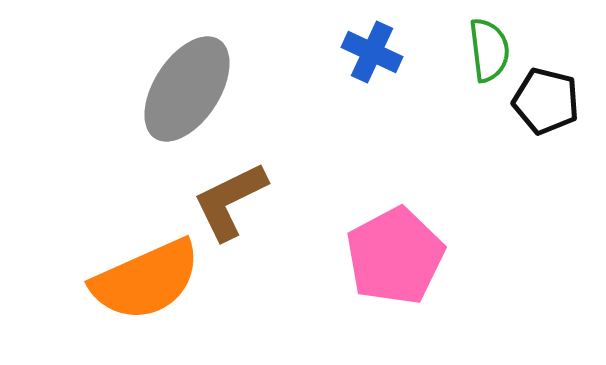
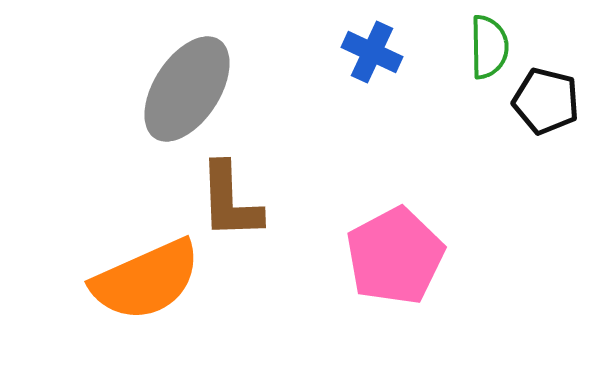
green semicircle: moved 3 px up; rotated 6 degrees clockwise
brown L-shape: rotated 66 degrees counterclockwise
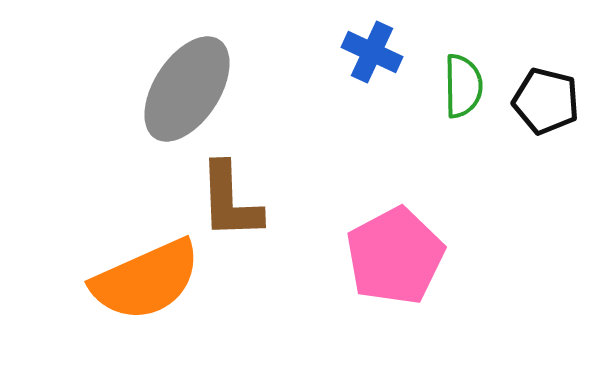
green semicircle: moved 26 px left, 39 px down
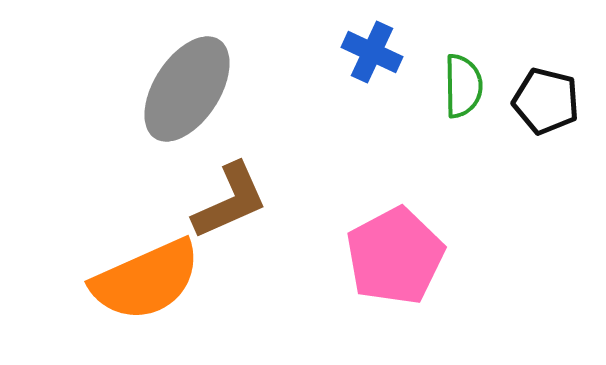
brown L-shape: rotated 112 degrees counterclockwise
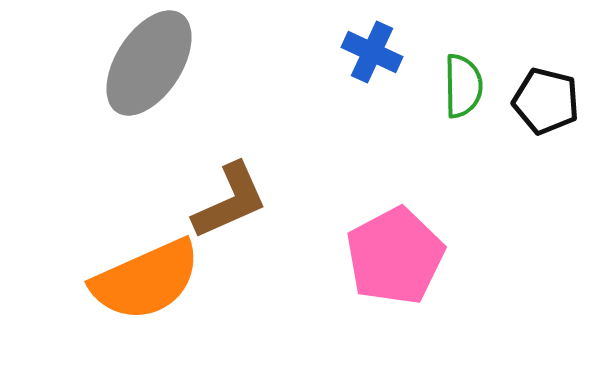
gray ellipse: moved 38 px left, 26 px up
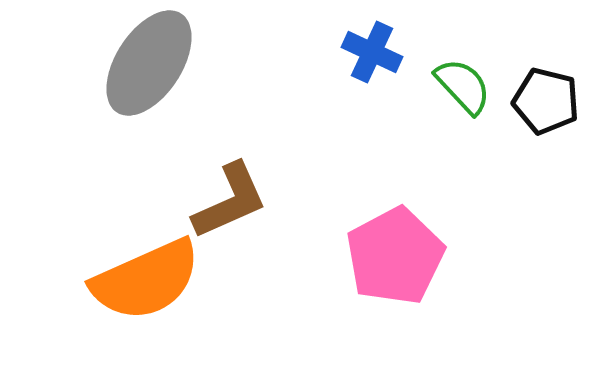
green semicircle: rotated 42 degrees counterclockwise
